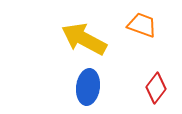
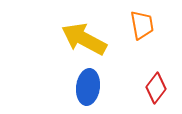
orange trapezoid: rotated 60 degrees clockwise
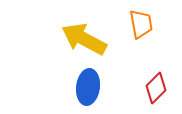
orange trapezoid: moved 1 px left, 1 px up
red diamond: rotated 8 degrees clockwise
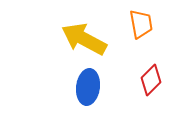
red diamond: moved 5 px left, 8 px up
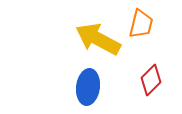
orange trapezoid: rotated 24 degrees clockwise
yellow arrow: moved 14 px right
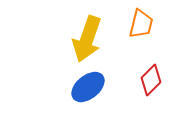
yellow arrow: moved 11 px left; rotated 99 degrees counterclockwise
blue ellipse: rotated 44 degrees clockwise
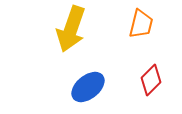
yellow arrow: moved 16 px left, 10 px up
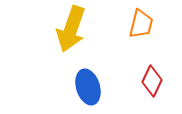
red diamond: moved 1 px right, 1 px down; rotated 20 degrees counterclockwise
blue ellipse: rotated 68 degrees counterclockwise
